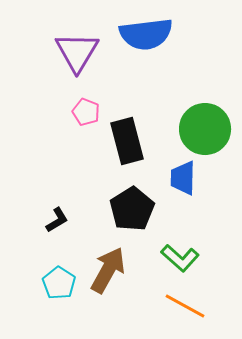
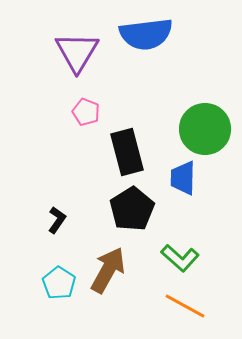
black rectangle: moved 11 px down
black L-shape: rotated 24 degrees counterclockwise
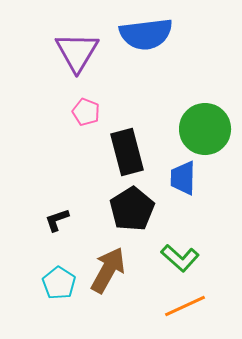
black L-shape: rotated 144 degrees counterclockwise
orange line: rotated 54 degrees counterclockwise
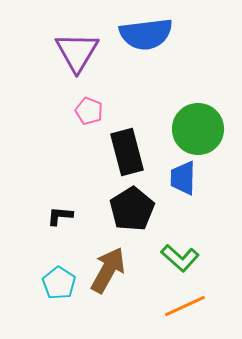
pink pentagon: moved 3 px right, 1 px up
green circle: moved 7 px left
black L-shape: moved 3 px right, 4 px up; rotated 24 degrees clockwise
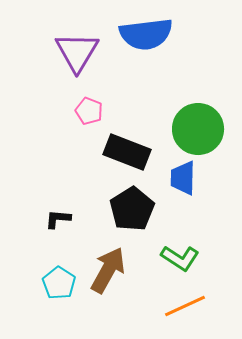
black rectangle: rotated 54 degrees counterclockwise
black L-shape: moved 2 px left, 3 px down
green L-shape: rotated 9 degrees counterclockwise
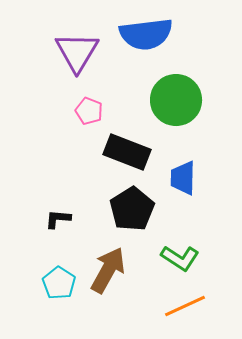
green circle: moved 22 px left, 29 px up
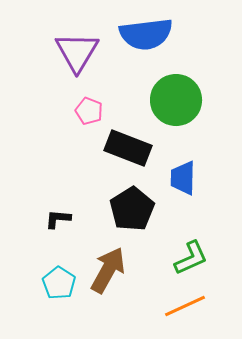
black rectangle: moved 1 px right, 4 px up
green L-shape: moved 11 px right; rotated 57 degrees counterclockwise
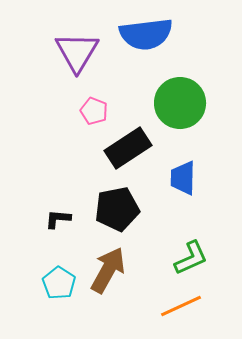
green circle: moved 4 px right, 3 px down
pink pentagon: moved 5 px right
black rectangle: rotated 54 degrees counterclockwise
black pentagon: moved 15 px left; rotated 21 degrees clockwise
orange line: moved 4 px left
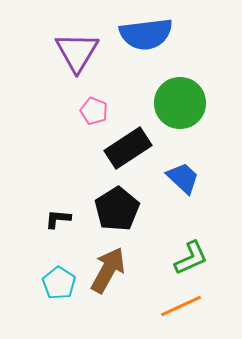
blue trapezoid: rotated 132 degrees clockwise
black pentagon: rotated 21 degrees counterclockwise
